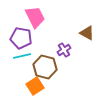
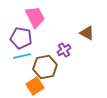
brown hexagon: rotated 25 degrees counterclockwise
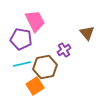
pink trapezoid: moved 4 px down
brown triangle: rotated 21 degrees clockwise
purple pentagon: moved 1 px down
cyan line: moved 8 px down
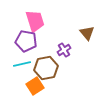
pink trapezoid: rotated 10 degrees clockwise
purple pentagon: moved 5 px right, 2 px down
brown hexagon: moved 1 px right, 1 px down
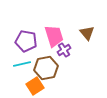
pink trapezoid: moved 19 px right, 15 px down
